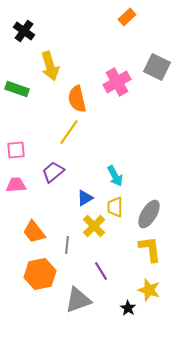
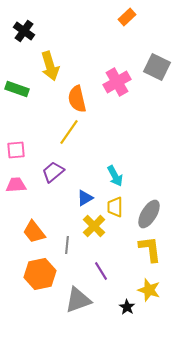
black star: moved 1 px left, 1 px up
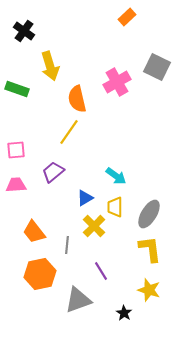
cyan arrow: moved 1 px right; rotated 25 degrees counterclockwise
black star: moved 3 px left, 6 px down
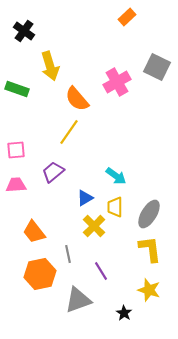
orange semicircle: rotated 28 degrees counterclockwise
gray line: moved 1 px right, 9 px down; rotated 18 degrees counterclockwise
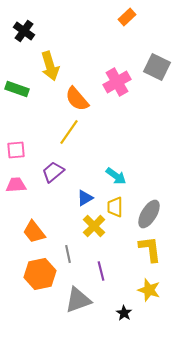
purple line: rotated 18 degrees clockwise
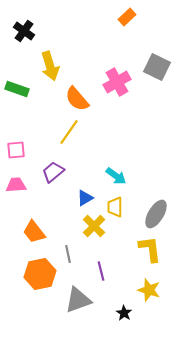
gray ellipse: moved 7 px right
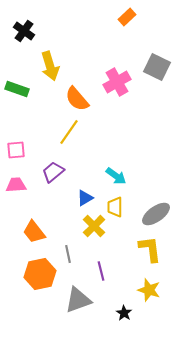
gray ellipse: rotated 24 degrees clockwise
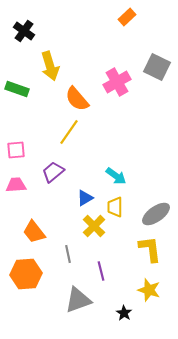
orange hexagon: moved 14 px left; rotated 8 degrees clockwise
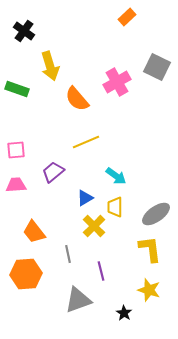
yellow line: moved 17 px right, 10 px down; rotated 32 degrees clockwise
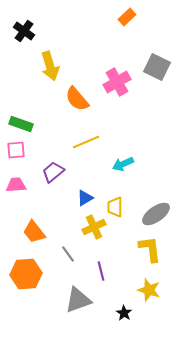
green rectangle: moved 4 px right, 35 px down
cyan arrow: moved 7 px right, 12 px up; rotated 120 degrees clockwise
yellow cross: moved 1 px down; rotated 20 degrees clockwise
gray line: rotated 24 degrees counterclockwise
